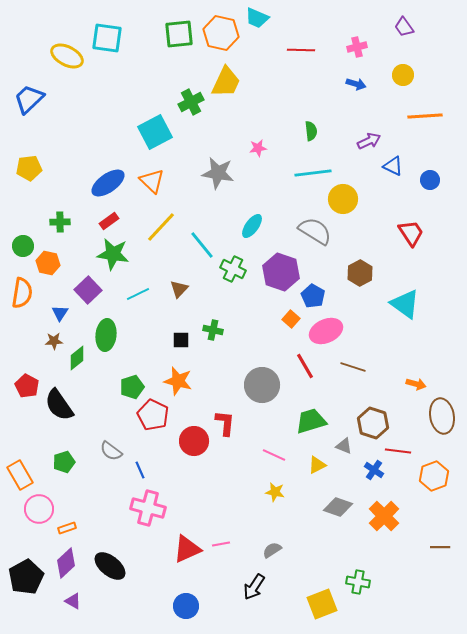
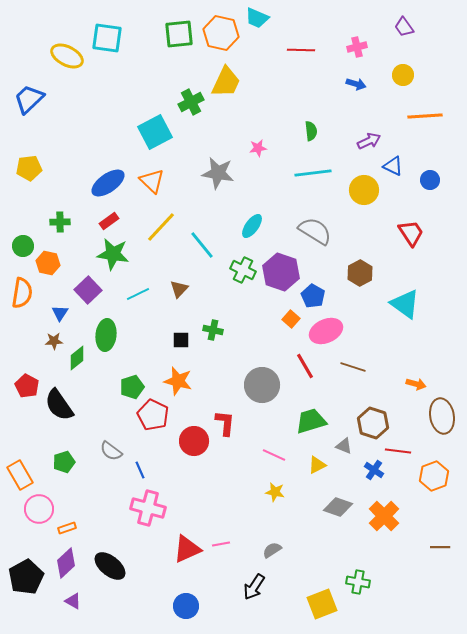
yellow circle at (343, 199): moved 21 px right, 9 px up
green cross at (233, 269): moved 10 px right, 1 px down
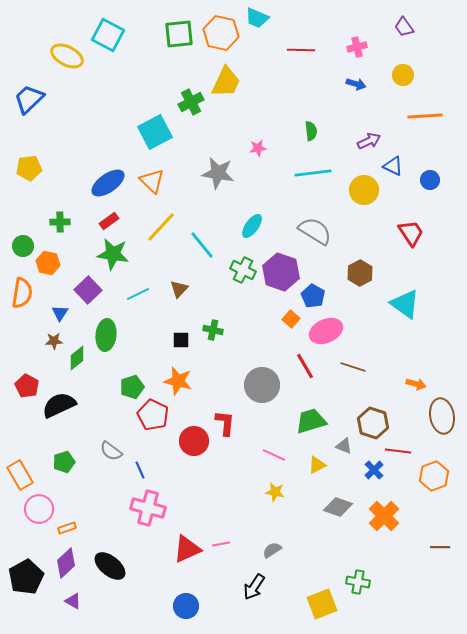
cyan square at (107, 38): moved 1 px right, 3 px up; rotated 20 degrees clockwise
black semicircle at (59, 405): rotated 100 degrees clockwise
blue cross at (374, 470): rotated 12 degrees clockwise
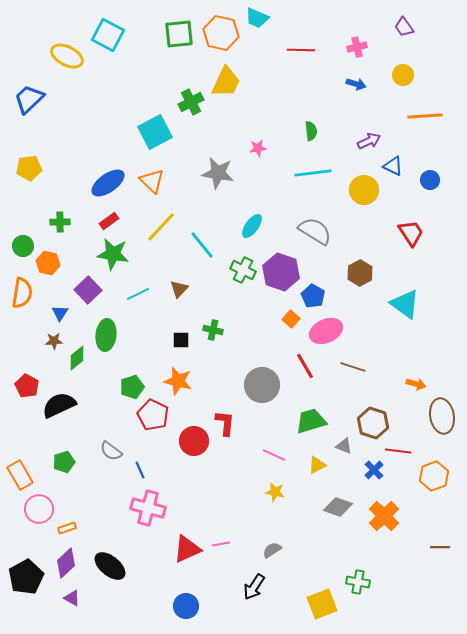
purple triangle at (73, 601): moved 1 px left, 3 px up
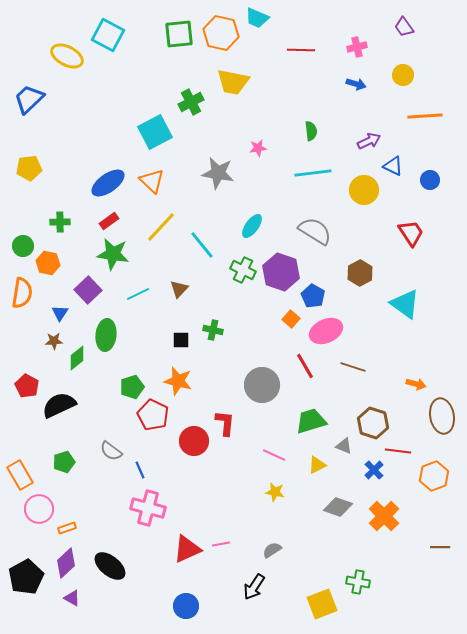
yellow trapezoid at (226, 82): moved 7 px right; rotated 76 degrees clockwise
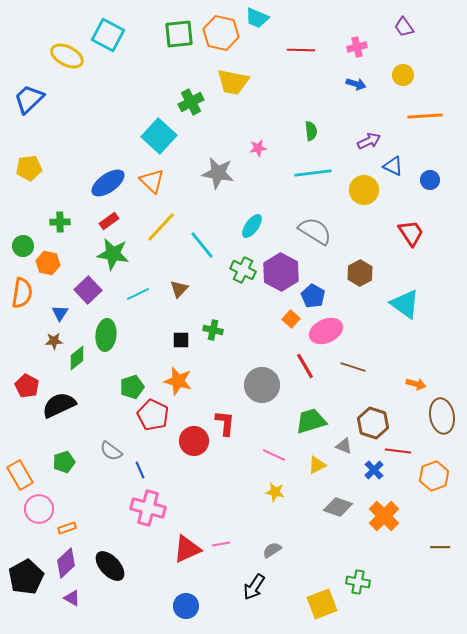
cyan square at (155, 132): moved 4 px right, 4 px down; rotated 20 degrees counterclockwise
purple hexagon at (281, 272): rotated 9 degrees clockwise
black ellipse at (110, 566): rotated 8 degrees clockwise
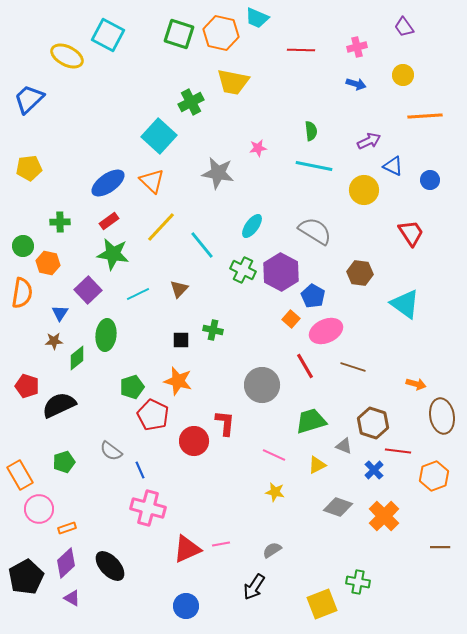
green square at (179, 34): rotated 24 degrees clockwise
cyan line at (313, 173): moved 1 px right, 7 px up; rotated 18 degrees clockwise
brown hexagon at (360, 273): rotated 25 degrees counterclockwise
red pentagon at (27, 386): rotated 10 degrees counterclockwise
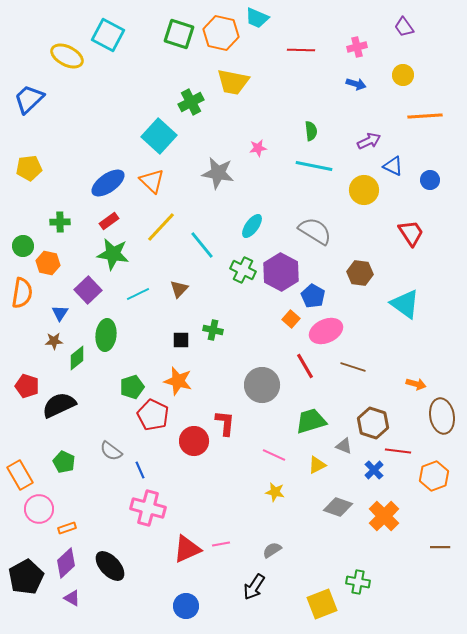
green pentagon at (64, 462): rotated 30 degrees counterclockwise
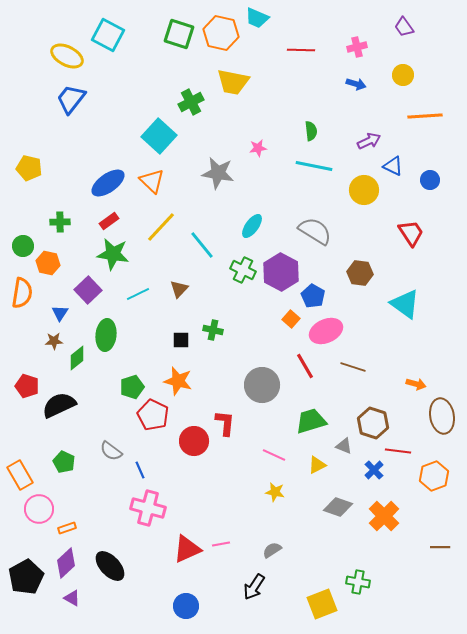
blue trapezoid at (29, 99): moved 42 px right; rotated 8 degrees counterclockwise
yellow pentagon at (29, 168): rotated 20 degrees clockwise
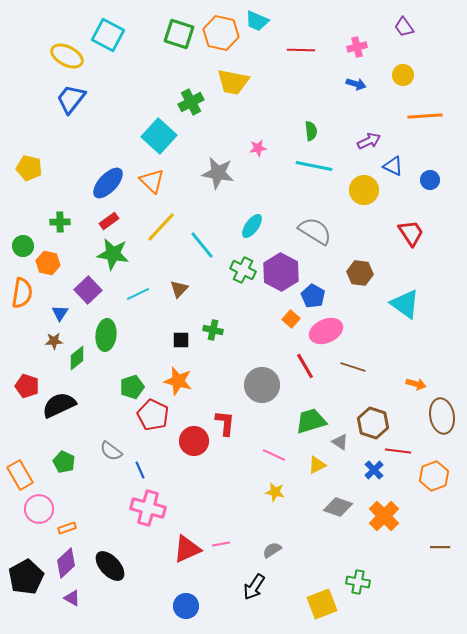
cyan trapezoid at (257, 18): moved 3 px down
blue ellipse at (108, 183): rotated 12 degrees counterclockwise
gray triangle at (344, 446): moved 4 px left, 4 px up; rotated 12 degrees clockwise
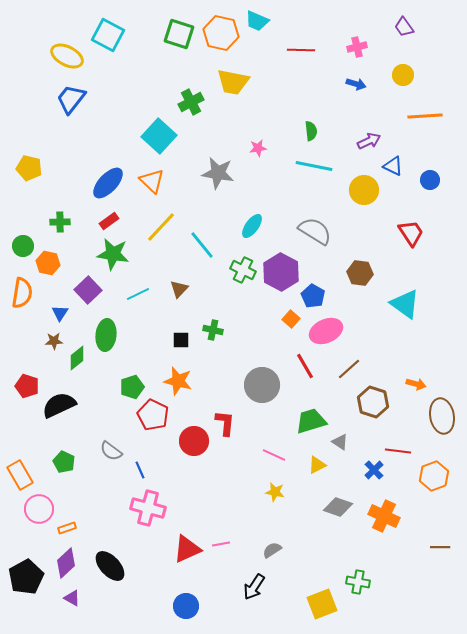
brown line at (353, 367): moved 4 px left, 2 px down; rotated 60 degrees counterclockwise
brown hexagon at (373, 423): moved 21 px up
orange cross at (384, 516): rotated 20 degrees counterclockwise
